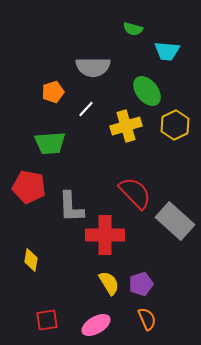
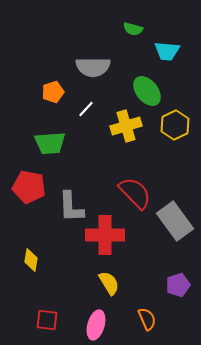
gray rectangle: rotated 12 degrees clockwise
purple pentagon: moved 37 px right, 1 px down
red square: rotated 15 degrees clockwise
pink ellipse: rotated 44 degrees counterclockwise
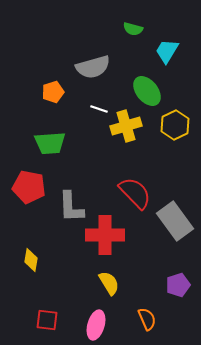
cyan trapezoid: rotated 116 degrees clockwise
gray semicircle: rotated 16 degrees counterclockwise
white line: moved 13 px right; rotated 66 degrees clockwise
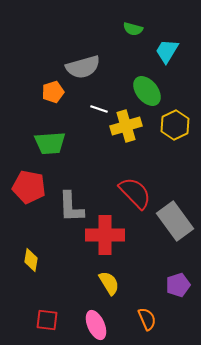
gray semicircle: moved 10 px left
pink ellipse: rotated 40 degrees counterclockwise
